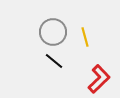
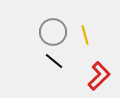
yellow line: moved 2 px up
red L-shape: moved 3 px up
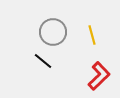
yellow line: moved 7 px right
black line: moved 11 px left
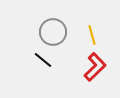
black line: moved 1 px up
red L-shape: moved 4 px left, 9 px up
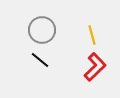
gray circle: moved 11 px left, 2 px up
black line: moved 3 px left
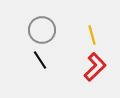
black line: rotated 18 degrees clockwise
